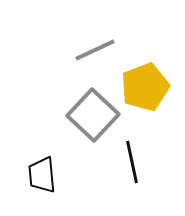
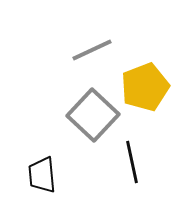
gray line: moved 3 px left
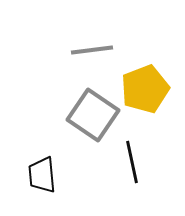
gray line: rotated 18 degrees clockwise
yellow pentagon: moved 2 px down
gray square: rotated 9 degrees counterclockwise
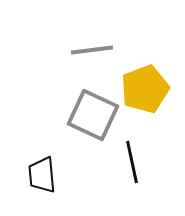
gray square: rotated 9 degrees counterclockwise
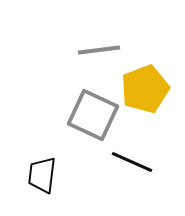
gray line: moved 7 px right
black line: rotated 54 degrees counterclockwise
black trapezoid: rotated 12 degrees clockwise
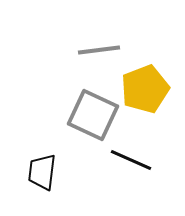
black line: moved 1 px left, 2 px up
black trapezoid: moved 3 px up
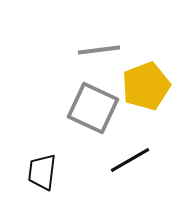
yellow pentagon: moved 1 px right, 3 px up
gray square: moved 7 px up
black line: moved 1 px left; rotated 54 degrees counterclockwise
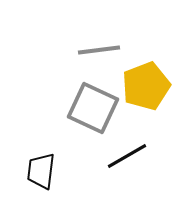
black line: moved 3 px left, 4 px up
black trapezoid: moved 1 px left, 1 px up
